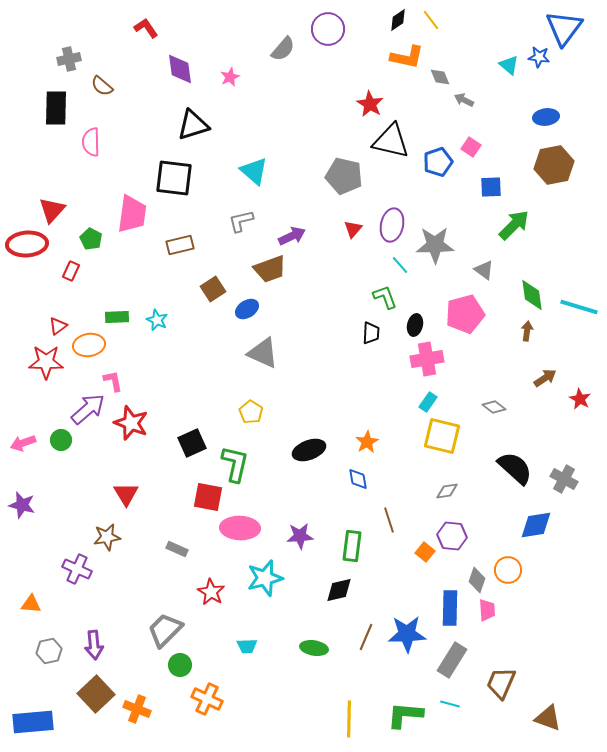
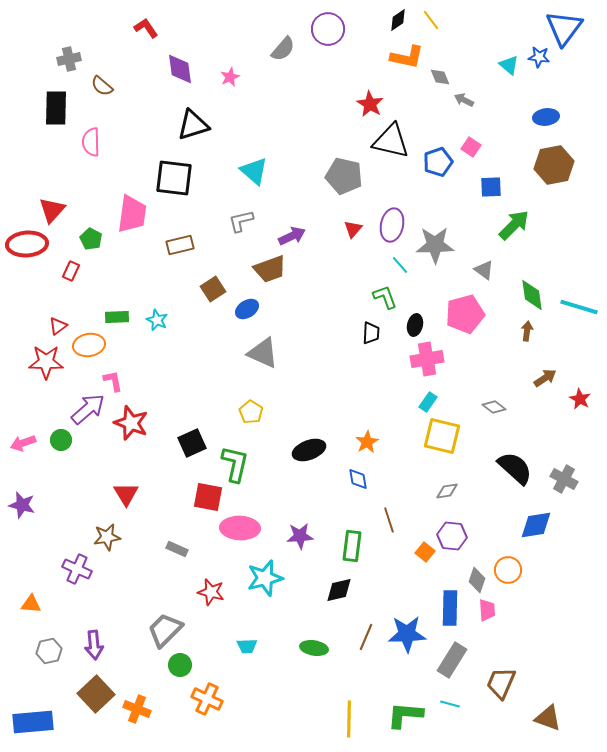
red star at (211, 592): rotated 16 degrees counterclockwise
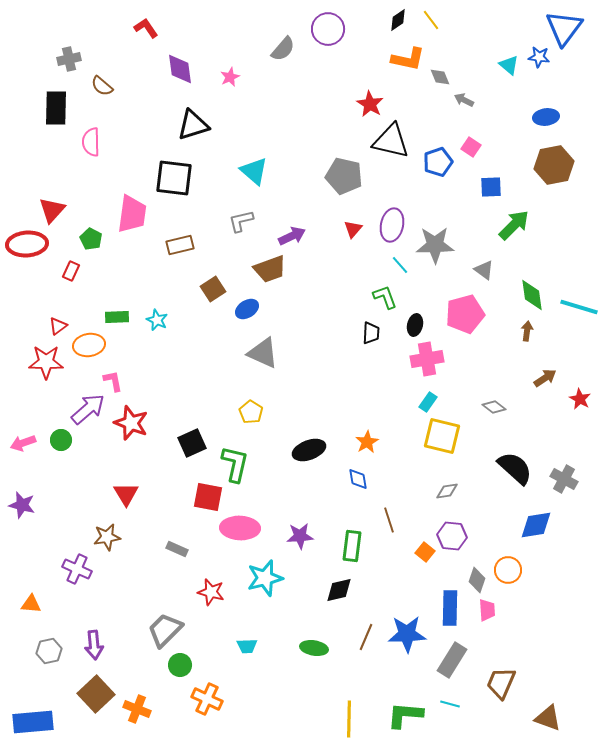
orange L-shape at (407, 57): moved 1 px right, 2 px down
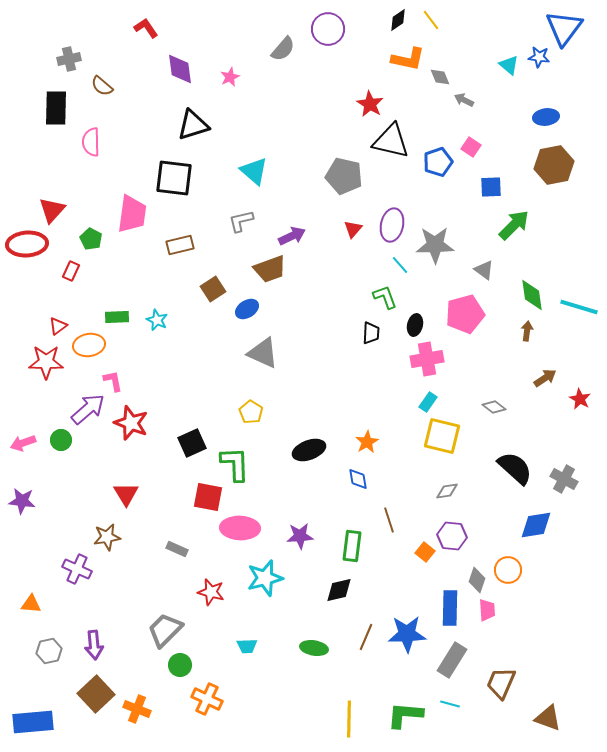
green L-shape at (235, 464): rotated 15 degrees counterclockwise
purple star at (22, 505): moved 4 px up; rotated 8 degrees counterclockwise
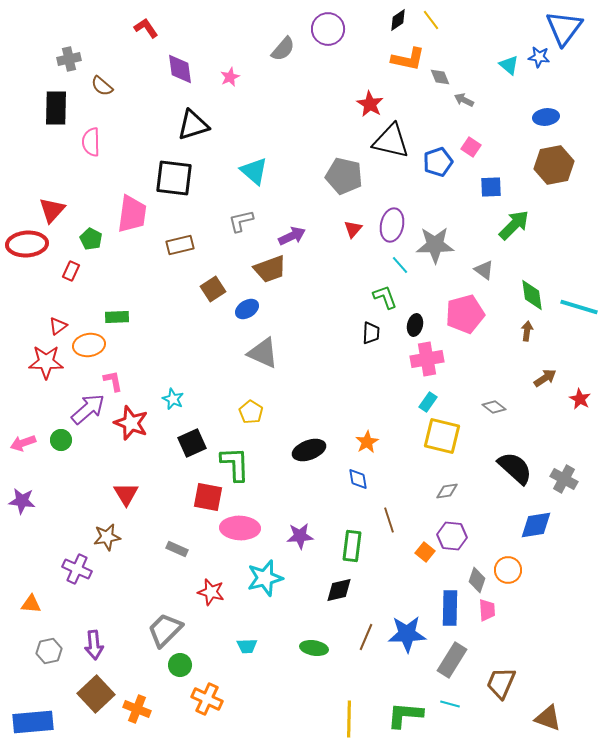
cyan star at (157, 320): moved 16 px right, 79 px down
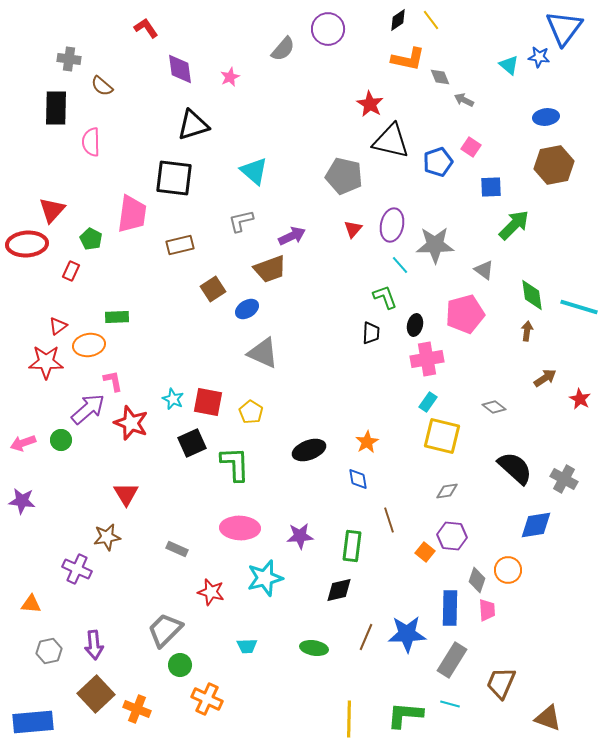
gray cross at (69, 59): rotated 20 degrees clockwise
red square at (208, 497): moved 95 px up
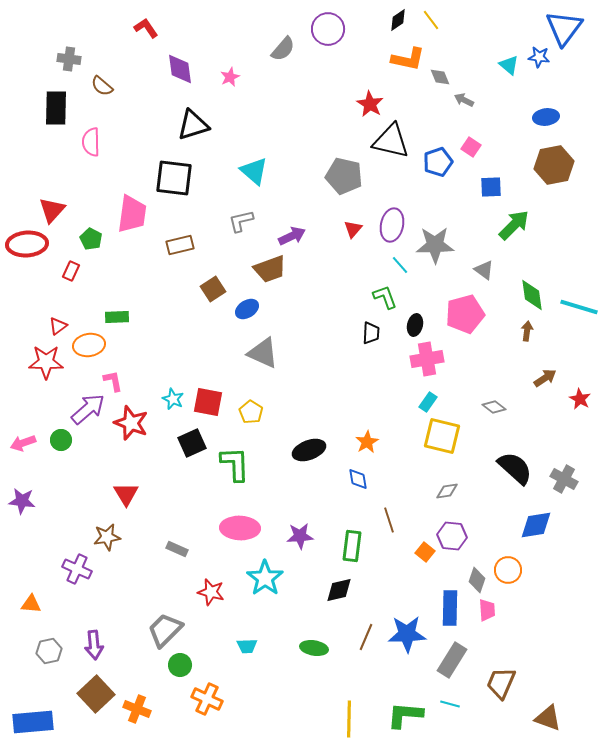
cyan star at (265, 578): rotated 21 degrees counterclockwise
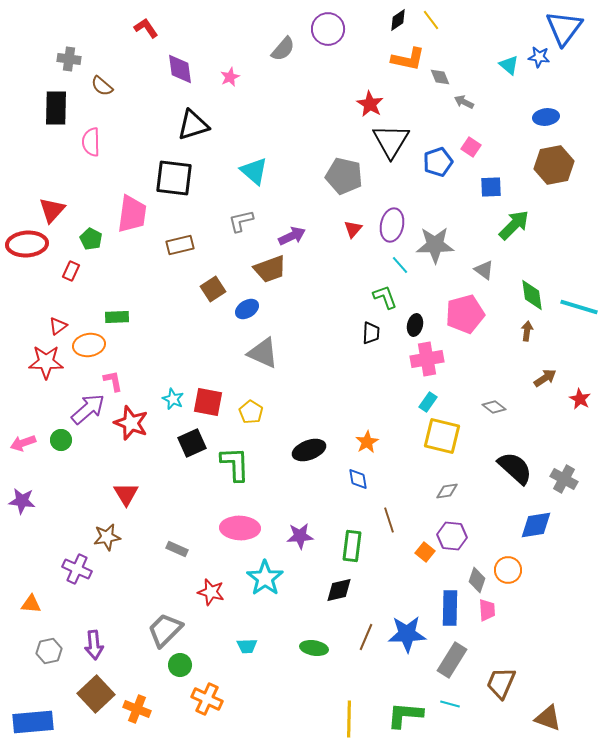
gray arrow at (464, 100): moved 2 px down
black triangle at (391, 141): rotated 48 degrees clockwise
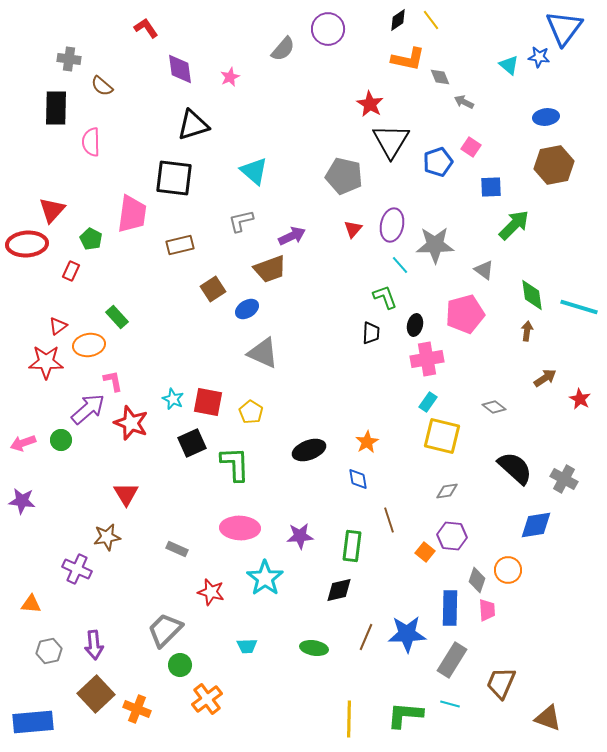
green rectangle at (117, 317): rotated 50 degrees clockwise
orange cross at (207, 699): rotated 28 degrees clockwise
